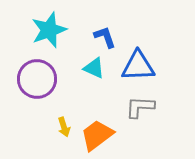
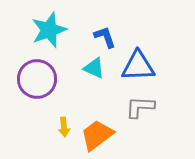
yellow arrow: rotated 12 degrees clockwise
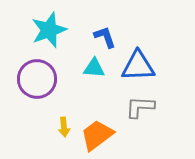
cyan triangle: rotated 20 degrees counterclockwise
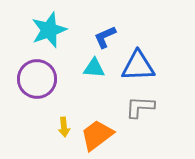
blue L-shape: rotated 95 degrees counterclockwise
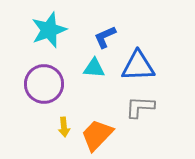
purple circle: moved 7 px right, 5 px down
orange trapezoid: rotated 9 degrees counterclockwise
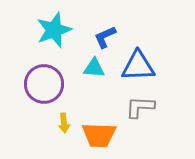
cyan star: moved 5 px right
yellow arrow: moved 4 px up
orange trapezoid: moved 2 px right; rotated 132 degrees counterclockwise
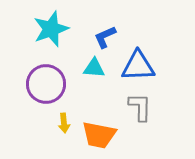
cyan star: moved 3 px left, 1 px up
purple circle: moved 2 px right
gray L-shape: rotated 88 degrees clockwise
orange trapezoid: rotated 9 degrees clockwise
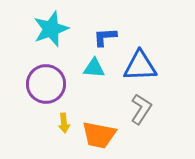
blue L-shape: rotated 20 degrees clockwise
blue triangle: moved 2 px right
gray L-shape: moved 1 px right, 2 px down; rotated 32 degrees clockwise
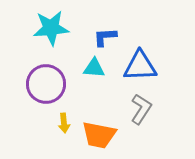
cyan star: moved 1 px up; rotated 15 degrees clockwise
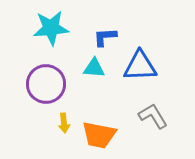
gray L-shape: moved 12 px right, 7 px down; rotated 64 degrees counterclockwise
